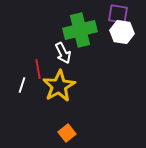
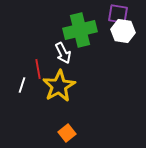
white hexagon: moved 1 px right, 1 px up
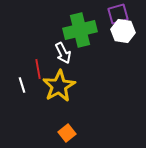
purple square: rotated 25 degrees counterclockwise
white line: rotated 35 degrees counterclockwise
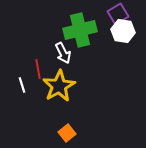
purple square: rotated 15 degrees counterclockwise
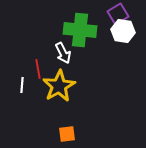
green cross: rotated 20 degrees clockwise
white line: rotated 21 degrees clockwise
orange square: moved 1 px down; rotated 30 degrees clockwise
